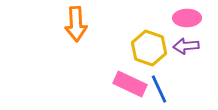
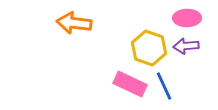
orange arrow: moved 2 px left, 1 px up; rotated 100 degrees clockwise
blue line: moved 5 px right, 3 px up
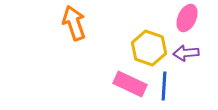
pink ellipse: rotated 64 degrees counterclockwise
orange arrow: rotated 64 degrees clockwise
purple arrow: moved 7 px down
blue line: rotated 28 degrees clockwise
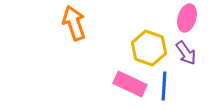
pink ellipse: rotated 8 degrees counterclockwise
purple arrow: rotated 120 degrees counterclockwise
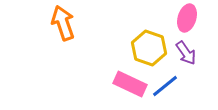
orange arrow: moved 11 px left
blue line: moved 1 px right; rotated 48 degrees clockwise
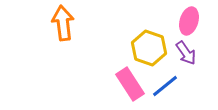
pink ellipse: moved 2 px right, 3 px down
orange arrow: rotated 12 degrees clockwise
pink rectangle: rotated 32 degrees clockwise
